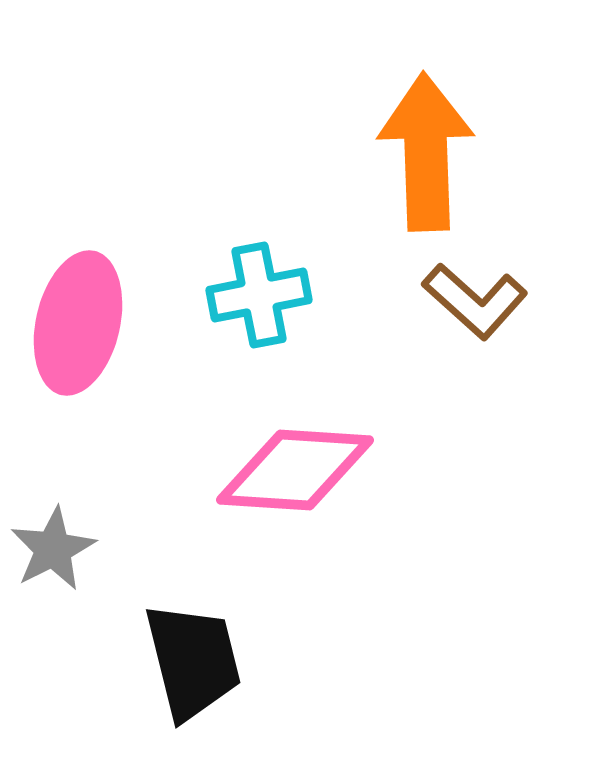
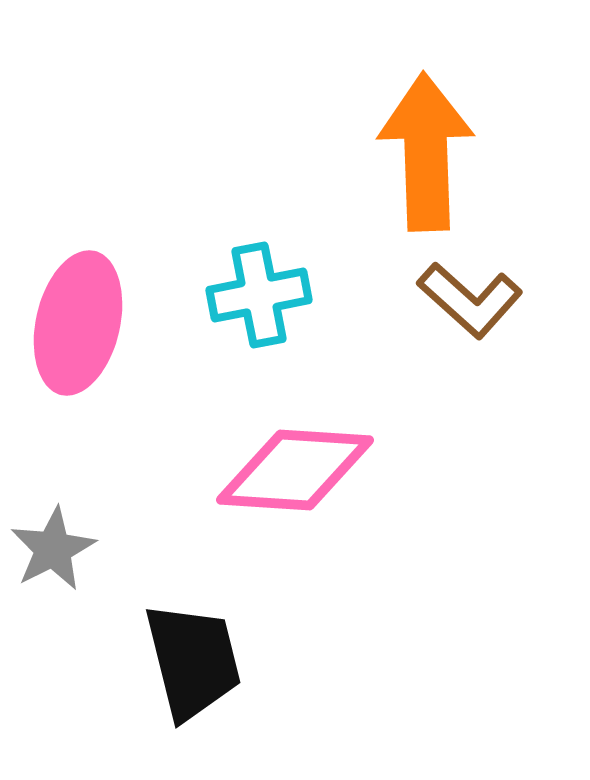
brown L-shape: moved 5 px left, 1 px up
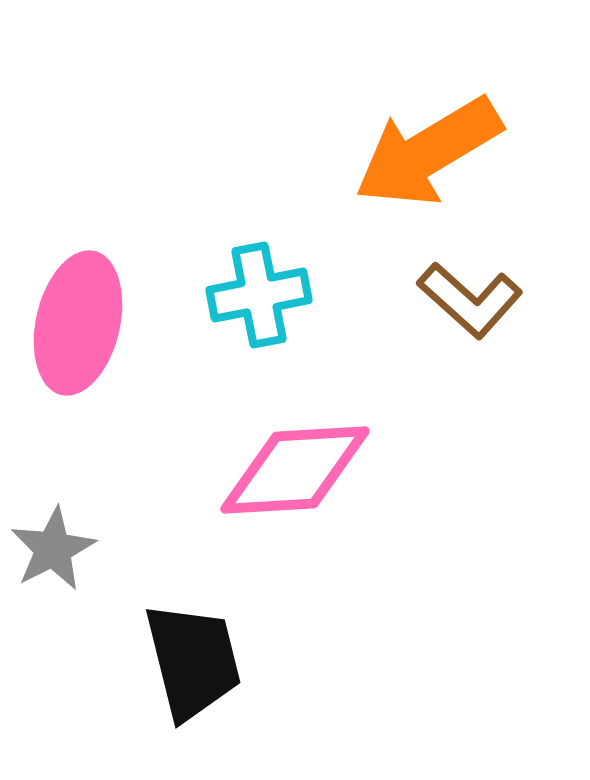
orange arrow: moved 2 px right; rotated 119 degrees counterclockwise
pink diamond: rotated 7 degrees counterclockwise
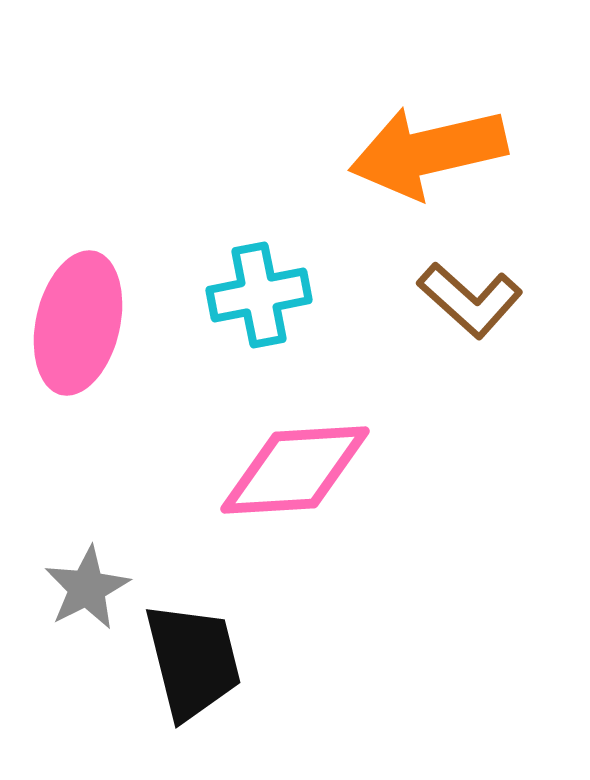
orange arrow: rotated 18 degrees clockwise
gray star: moved 34 px right, 39 px down
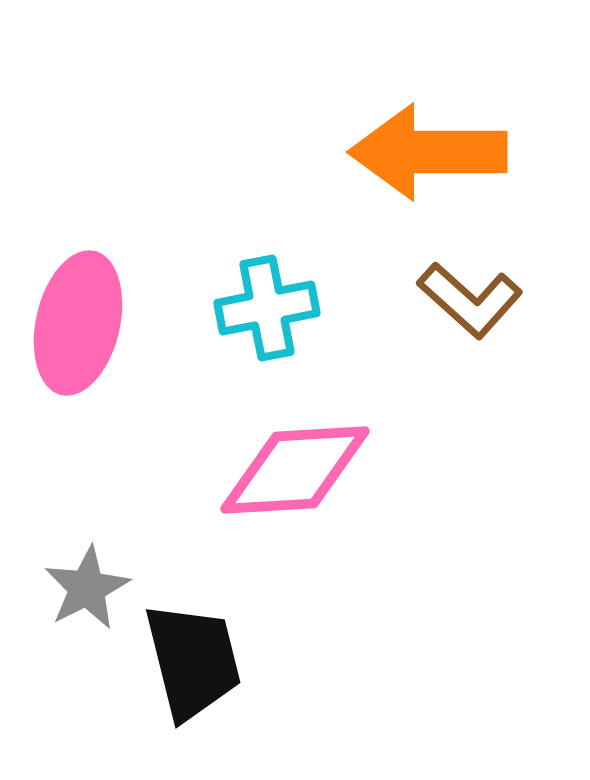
orange arrow: rotated 13 degrees clockwise
cyan cross: moved 8 px right, 13 px down
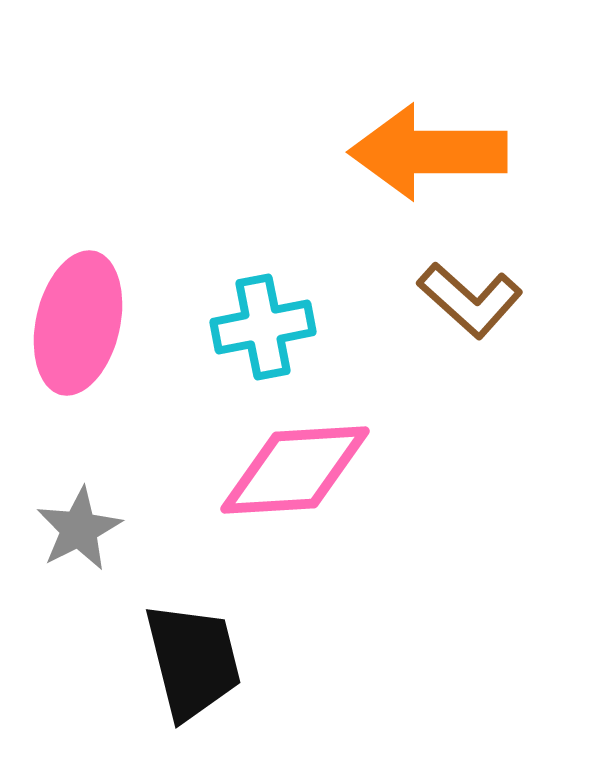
cyan cross: moved 4 px left, 19 px down
gray star: moved 8 px left, 59 px up
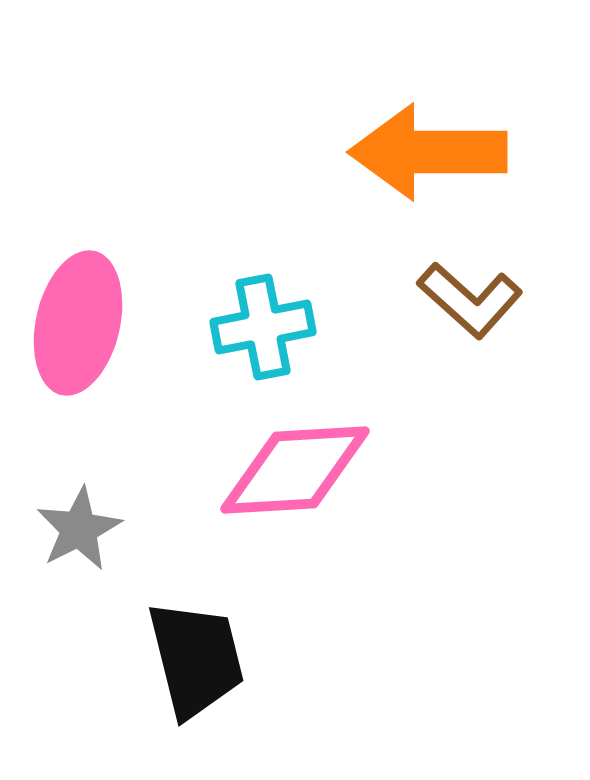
black trapezoid: moved 3 px right, 2 px up
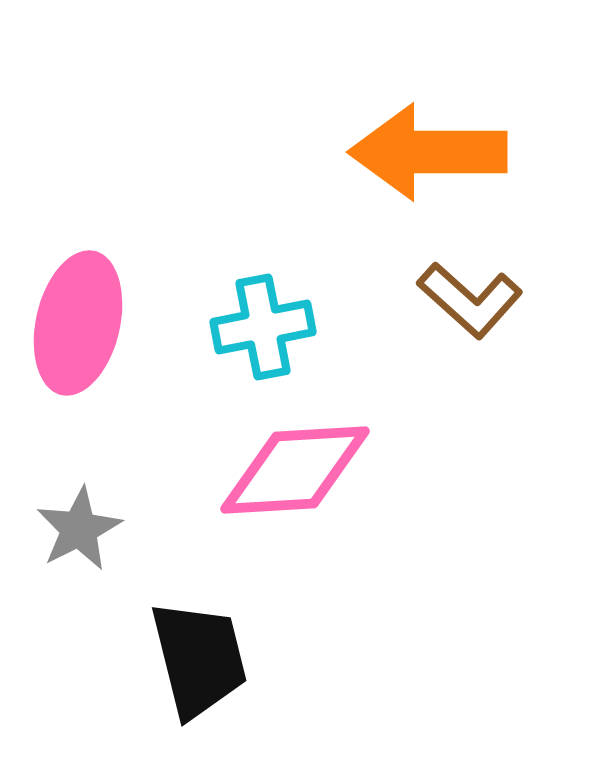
black trapezoid: moved 3 px right
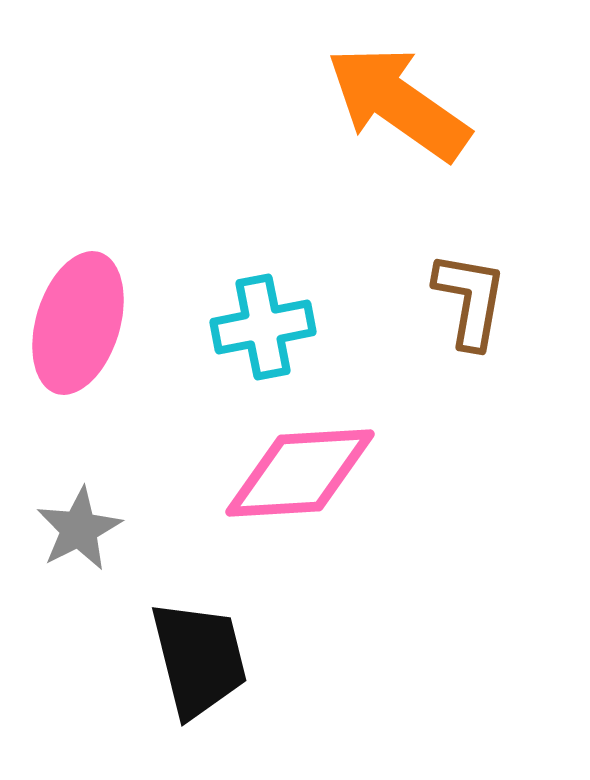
orange arrow: moved 30 px left, 49 px up; rotated 35 degrees clockwise
brown L-shape: rotated 122 degrees counterclockwise
pink ellipse: rotated 4 degrees clockwise
pink diamond: moved 5 px right, 3 px down
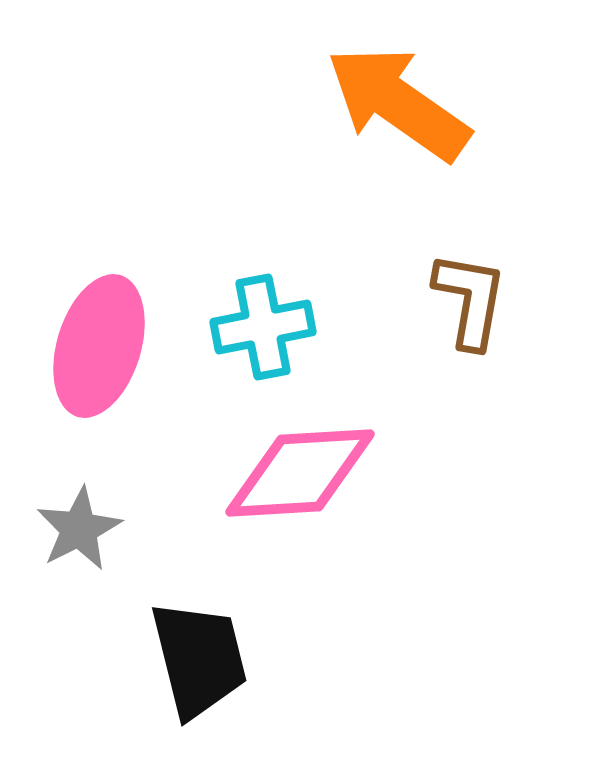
pink ellipse: moved 21 px right, 23 px down
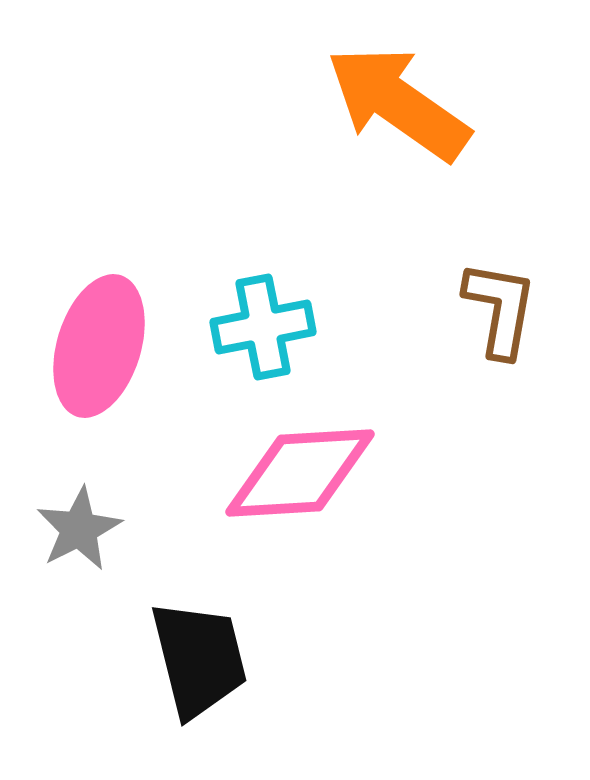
brown L-shape: moved 30 px right, 9 px down
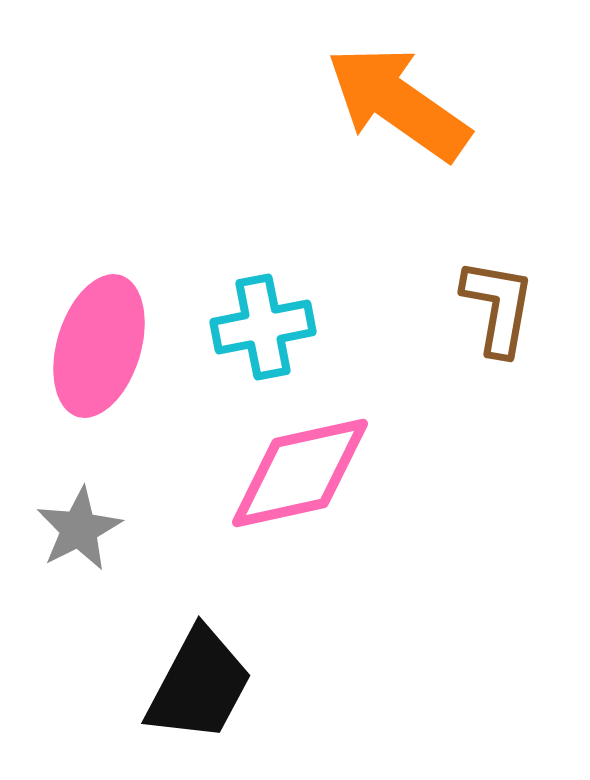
brown L-shape: moved 2 px left, 2 px up
pink diamond: rotated 9 degrees counterclockwise
black trapezoid: moved 26 px down; rotated 42 degrees clockwise
